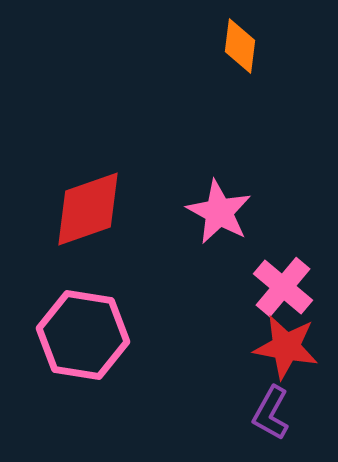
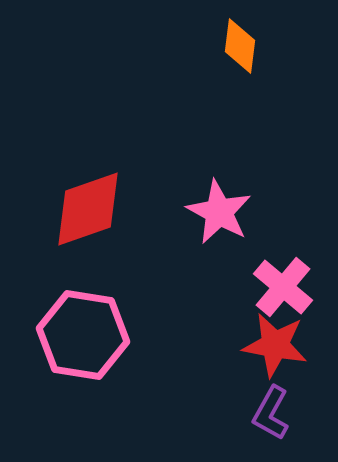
red star: moved 11 px left, 2 px up
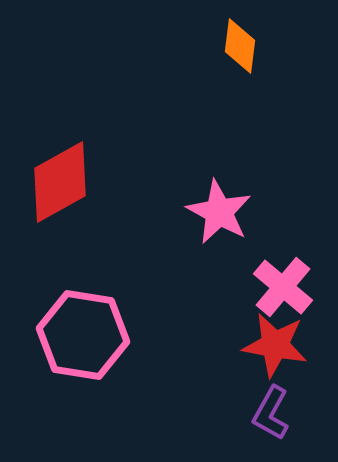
red diamond: moved 28 px left, 27 px up; rotated 10 degrees counterclockwise
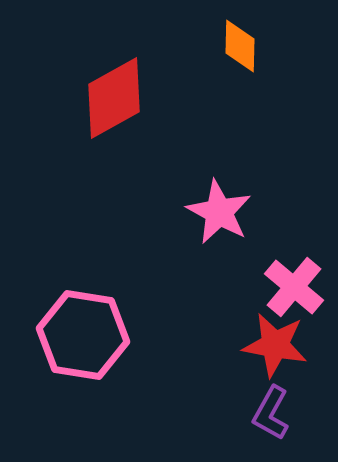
orange diamond: rotated 6 degrees counterclockwise
red diamond: moved 54 px right, 84 px up
pink cross: moved 11 px right
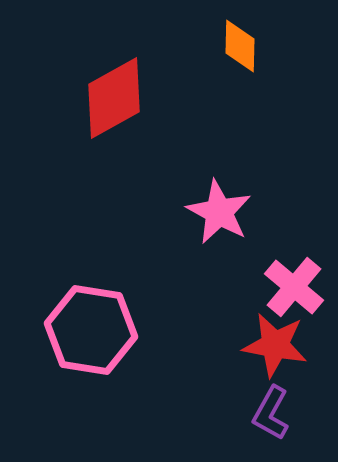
pink hexagon: moved 8 px right, 5 px up
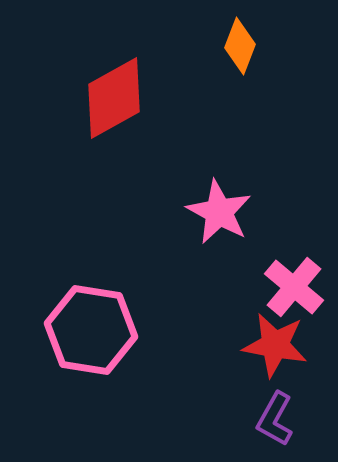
orange diamond: rotated 20 degrees clockwise
purple L-shape: moved 4 px right, 6 px down
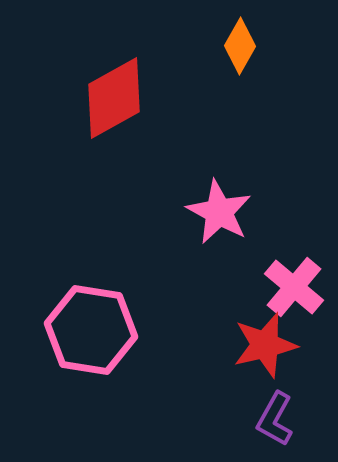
orange diamond: rotated 8 degrees clockwise
red star: moved 10 px left; rotated 24 degrees counterclockwise
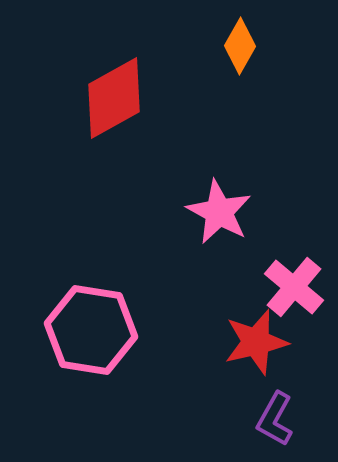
red star: moved 9 px left, 3 px up
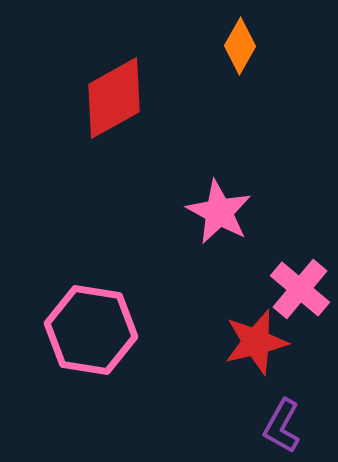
pink cross: moved 6 px right, 2 px down
purple L-shape: moved 7 px right, 7 px down
